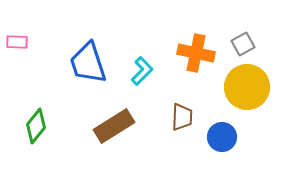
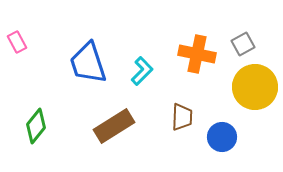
pink rectangle: rotated 60 degrees clockwise
orange cross: moved 1 px right, 1 px down
yellow circle: moved 8 px right
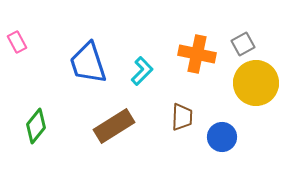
yellow circle: moved 1 px right, 4 px up
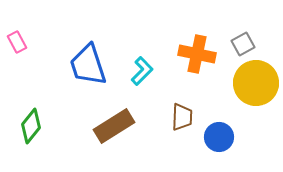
blue trapezoid: moved 2 px down
green diamond: moved 5 px left
blue circle: moved 3 px left
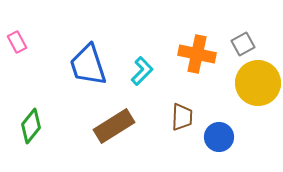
yellow circle: moved 2 px right
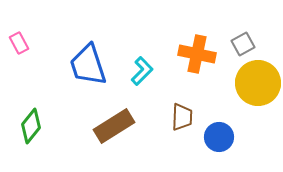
pink rectangle: moved 2 px right, 1 px down
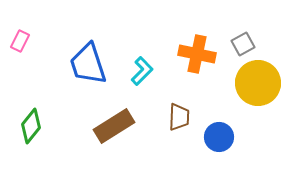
pink rectangle: moved 1 px right, 2 px up; rotated 55 degrees clockwise
blue trapezoid: moved 1 px up
brown trapezoid: moved 3 px left
